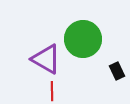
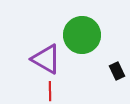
green circle: moved 1 px left, 4 px up
red line: moved 2 px left
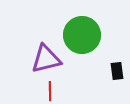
purple triangle: rotated 44 degrees counterclockwise
black rectangle: rotated 18 degrees clockwise
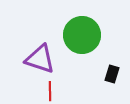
purple triangle: moved 6 px left; rotated 32 degrees clockwise
black rectangle: moved 5 px left, 3 px down; rotated 24 degrees clockwise
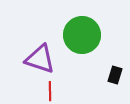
black rectangle: moved 3 px right, 1 px down
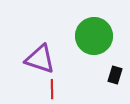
green circle: moved 12 px right, 1 px down
red line: moved 2 px right, 2 px up
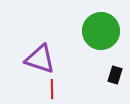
green circle: moved 7 px right, 5 px up
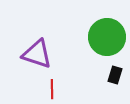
green circle: moved 6 px right, 6 px down
purple triangle: moved 3 px left, 5 px up
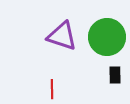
purple triangle: moved 25 px right, 18 px up
black rectangle: rotated 18 degrees counterclockwise
